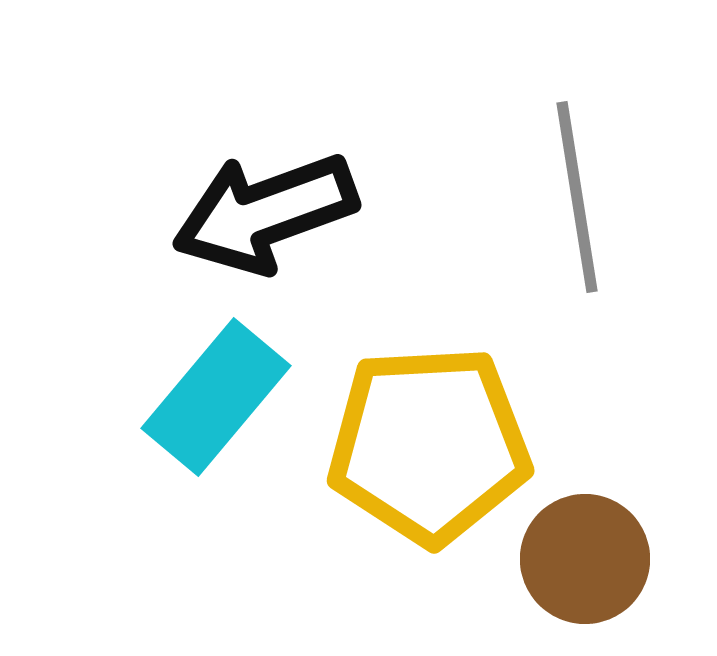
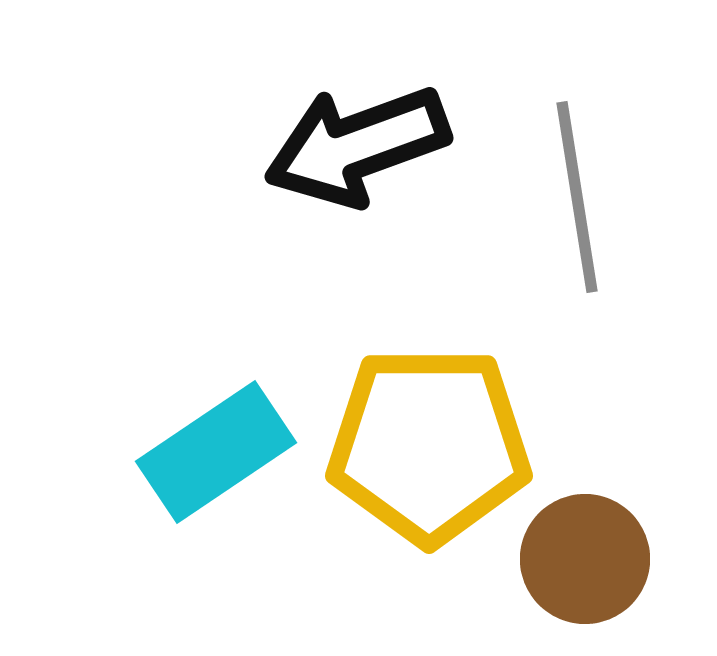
black arrow: moved 92 px right, 67 px up
cyan rectangle: moved 55 px down; rotated 16 degrees clockwise
yellow pentagon: rotated 3 degrees clockwise
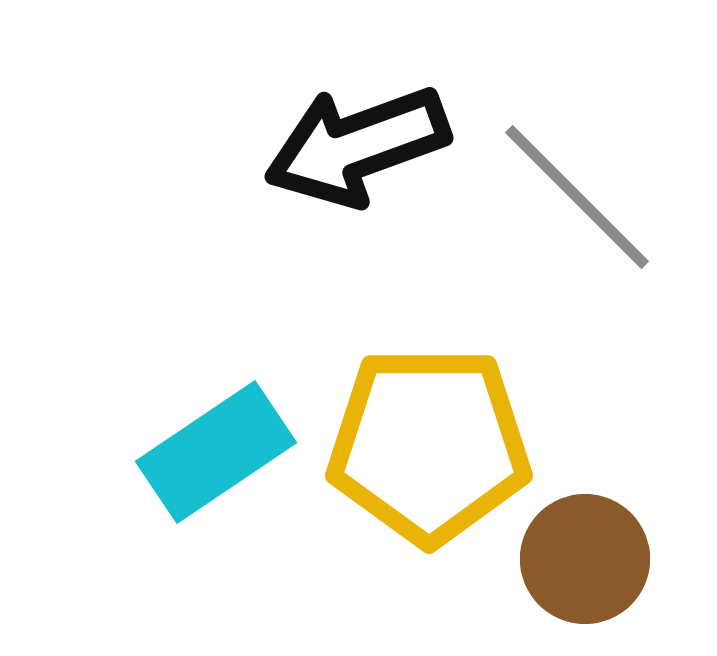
gray line: rotated 36 degrees counterclockwise
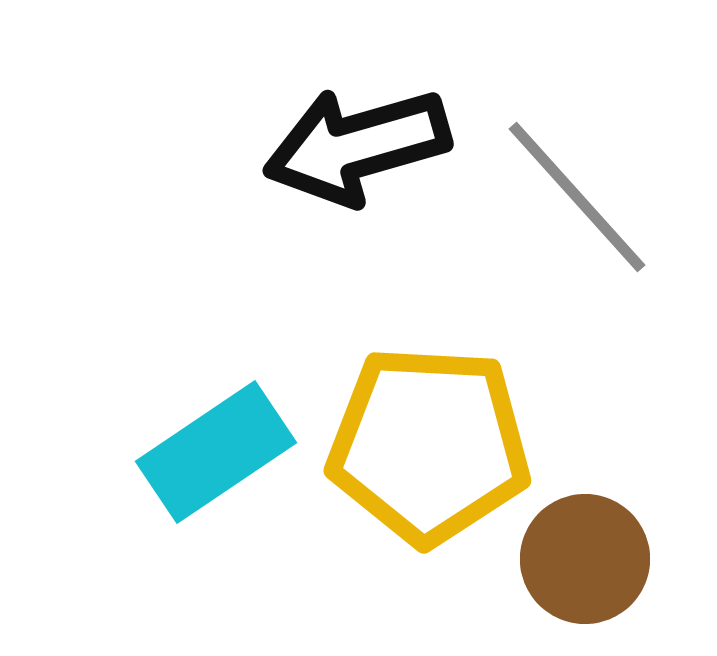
black arrow: rotated 4 degrees clockwise
gray line: rotated 3 degrees clockwise
yellow pentagon: rotated 3 degrees clockwise
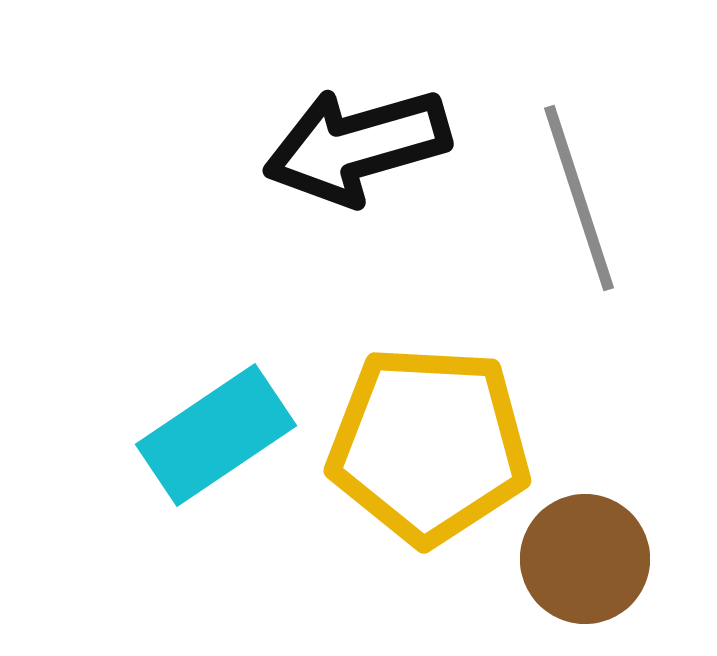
gray line: moved 2 px right, 1 px down; rotated 24 degrees clockwise
cyan rectangle: moved 17 px up
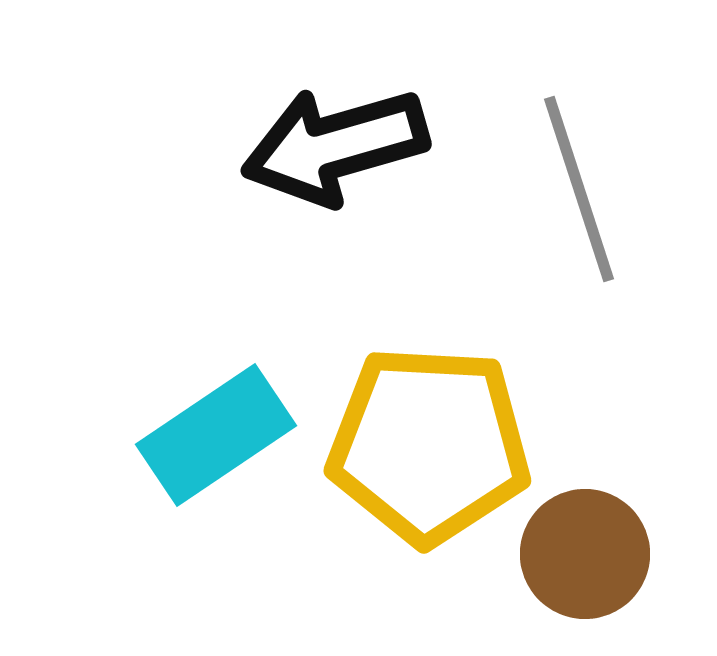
black arrow: moved 22 px left
gray line: moved 9 px up
brown circle: moved 5 px up
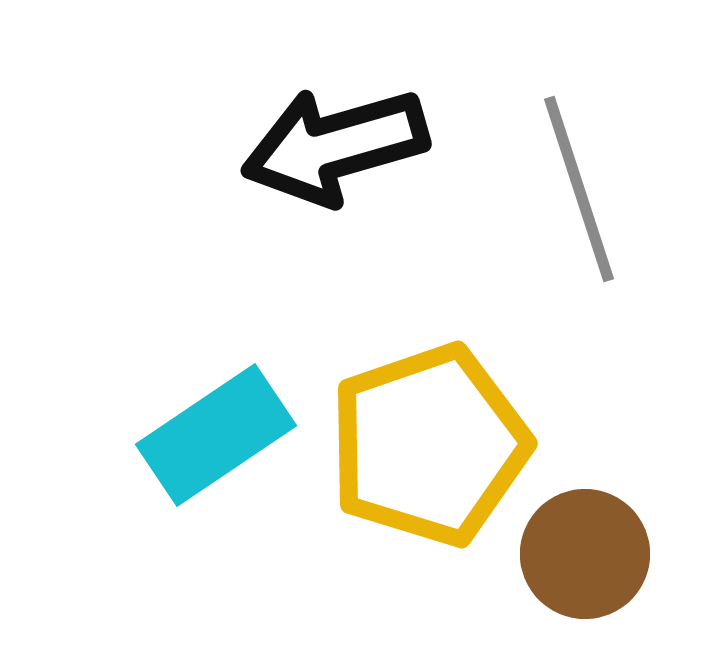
yellow pentagon: rotated 22 degrees counterclockwise
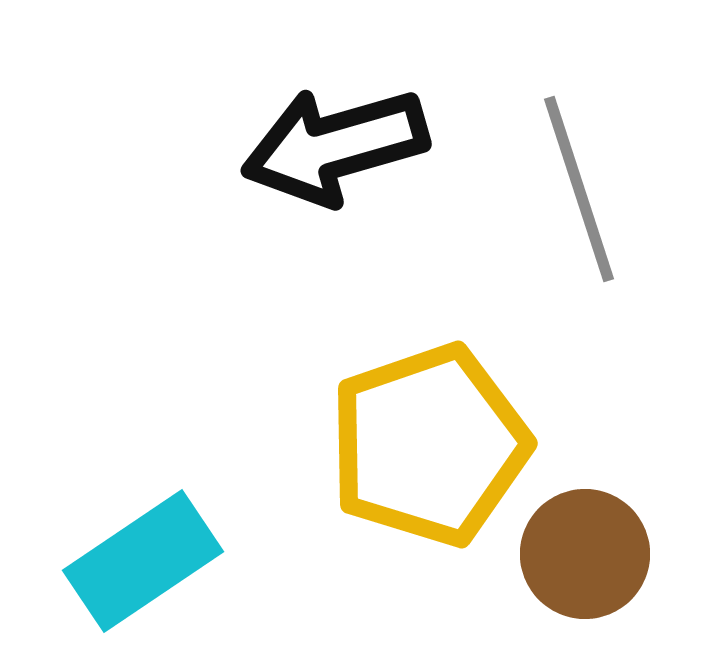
cyan rectangle: moved 73 px left, 126 px down
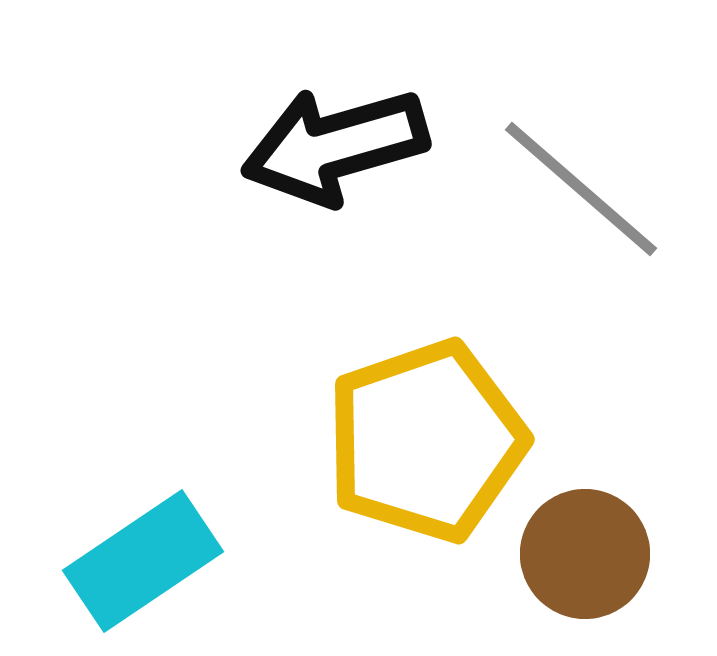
gray line: moved 2 px right; rotated 31 degrees counterclockwise
yellow pentagon: moved 3 px left, 4 px up
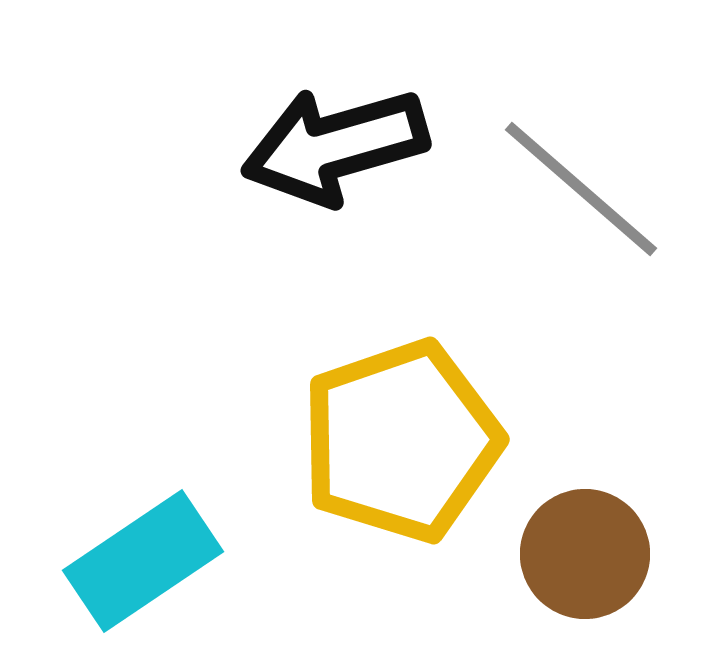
yellow pentagon: moved 25 px left
